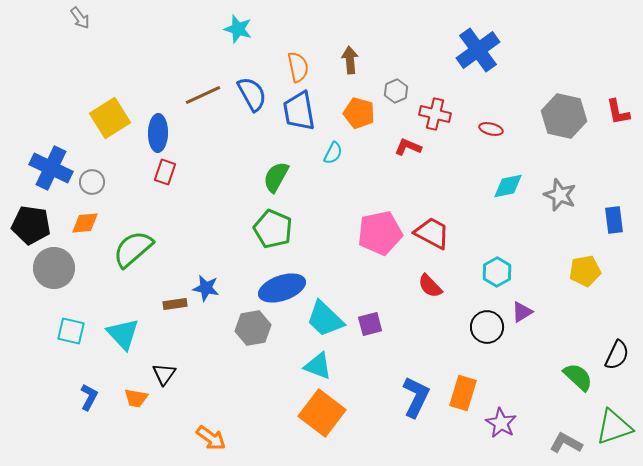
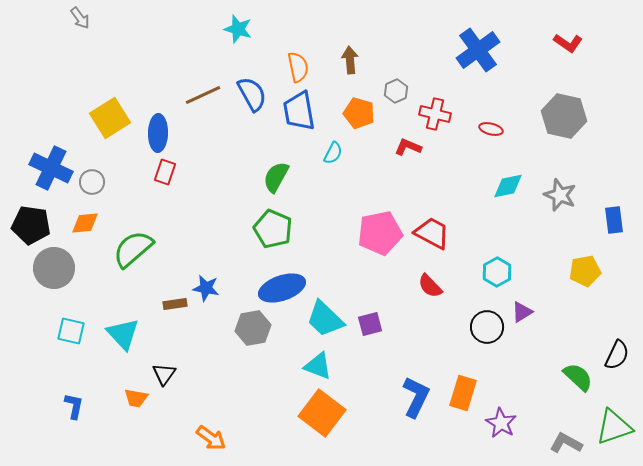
red L-shape at (618, 112): moved 50 px left, 69 px up; rotated 44 degrees counterclockwise
blue L-shape at (89, 397): moved 15 px left, 9 px down; rotated 16 degrees counterclockwise
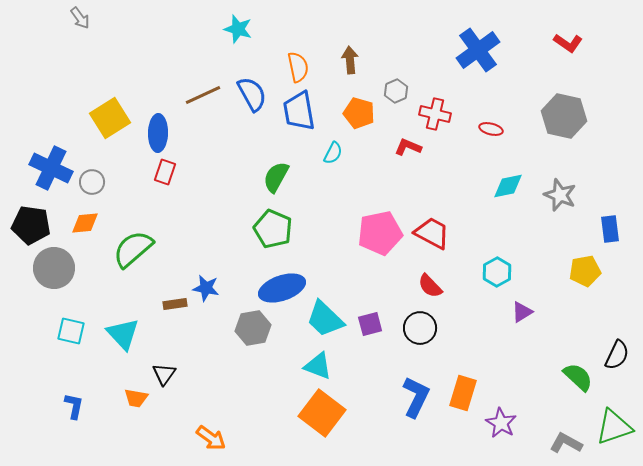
blue rectangle at (614, 220): moved 4 px left, 9 px down
black circle at (487, 327): moved 67 px left, 1 px down
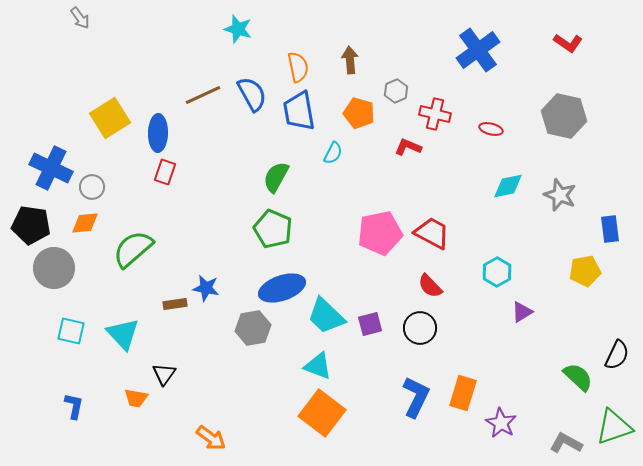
gray circle at (92, 182): moved 5 px down
cyan trapezoid at (325, 319): moved 1 px right, 3 px up
